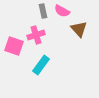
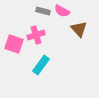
gray rectangle: rotated 64 degrees counterclockwise
pink square: moved 2 px up
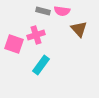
pink semicircle: rotated 21 degrees counterclockwise
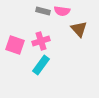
pink cross: moved 5 px right, 6 px down
pink square: moved 1 px right, 1 px down
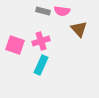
cyan rectangle: rotated 12 degrees counterclockwise
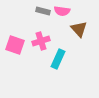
cyan rectangle: moved 17 px right, 6 px up
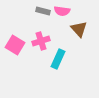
pink square: rotated 12 degrees clockwise
